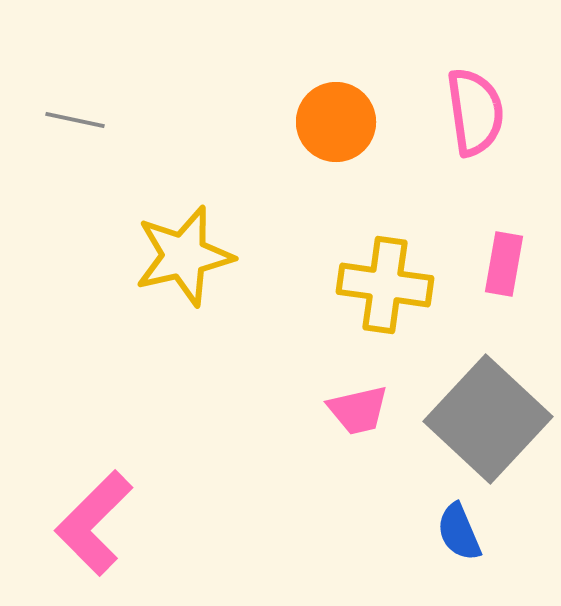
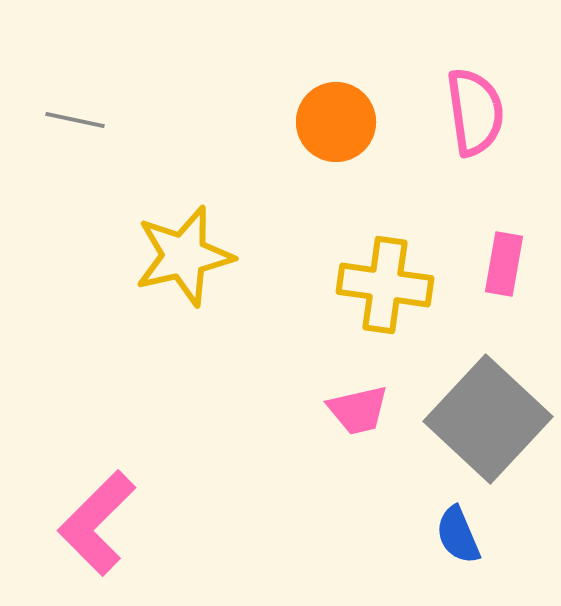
pink L-shape: moved 3 px right
blue semicircle: moved 1 px left, 3 px down
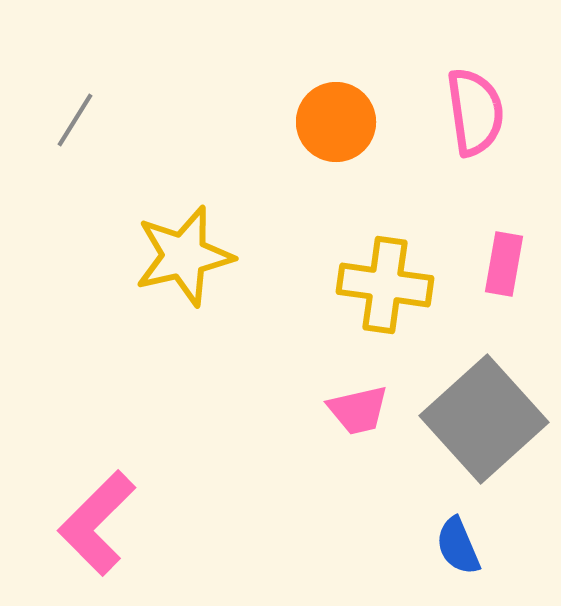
gray line: rotated 70 degrees counterclockwise
gray square: moved 4 px left; rotated 5 degrees clockwise
blue semicircle: moved 11 px down
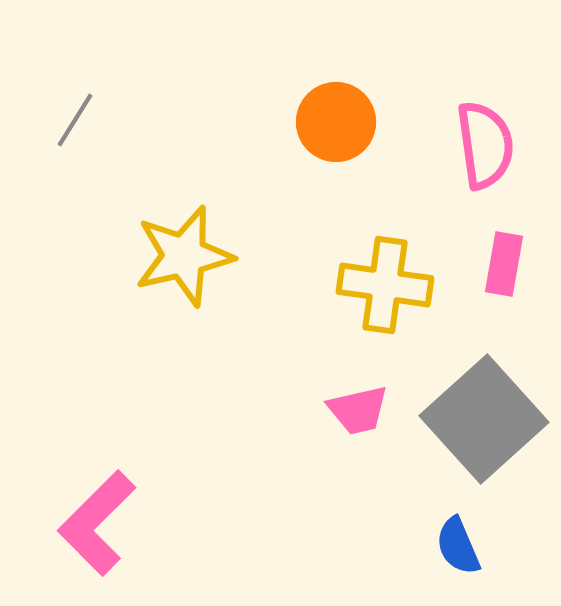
pink semicircle: moved 10 px right, 33 px down
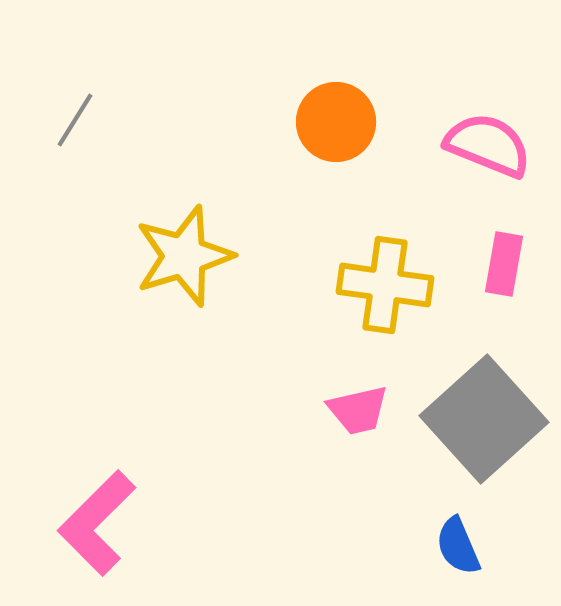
pink semicircle: moved 3 px right; rotated 60 degrees counterclockwise
yellow star: rotated 4 degrees counterclockwise
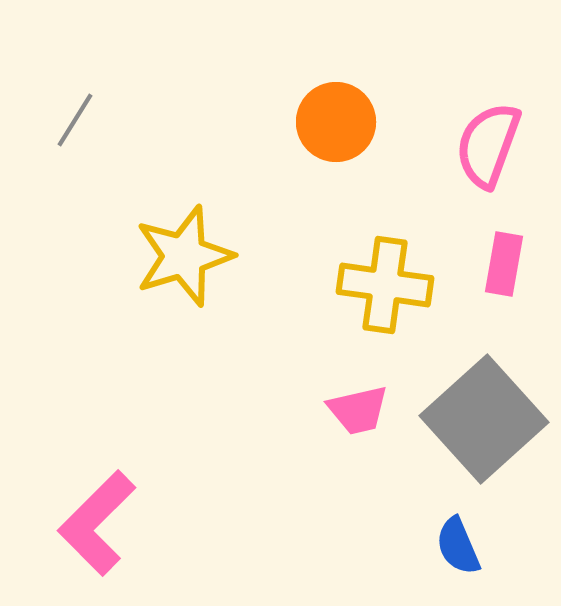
pink semicircle: rotated 92 degrees counterclockwise
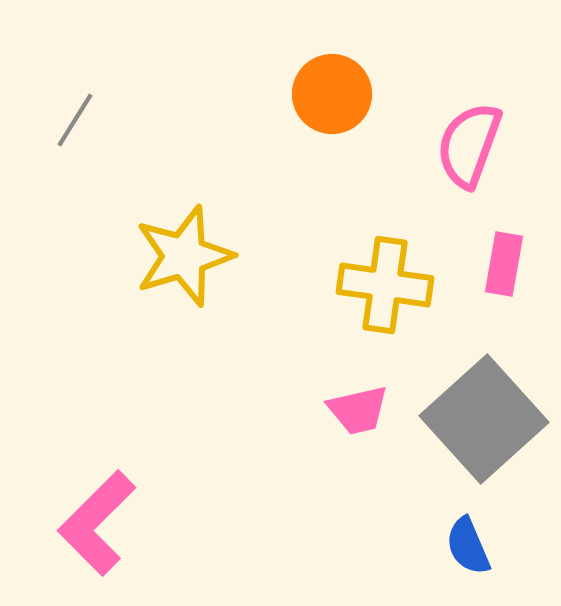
orange circle: moved 4 px left, 28 px up
pink semicircle: moved 19 px left
blue semicircle: moved 10 px right
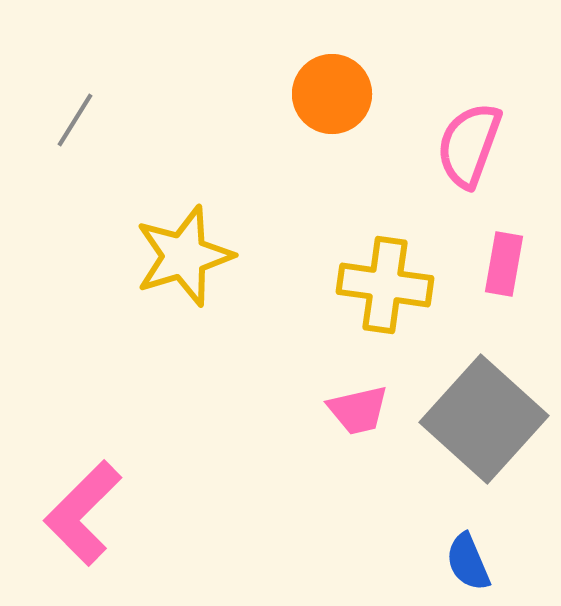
gray square: rotated 6 degrees counterclockwise
pink L-shape: moved 14 px left, 10 px up
blue semicircle: moved 16 px down
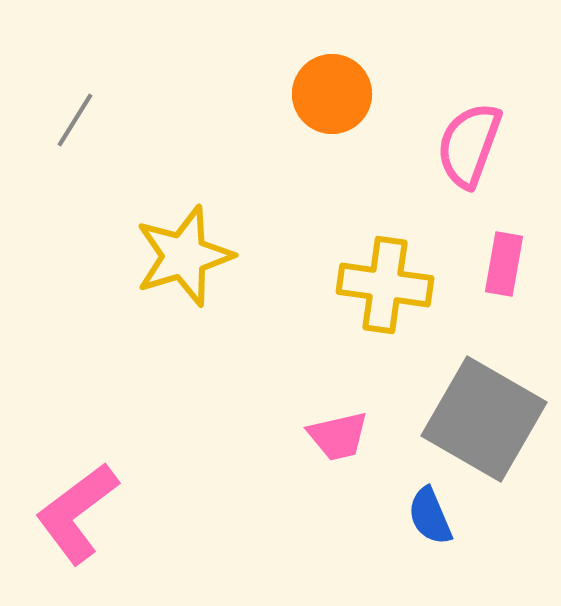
pink trapezoid: moved 20 px left, 26 px down
gray square: rotated 12 degrees counterclockwise
pink L-shape: moved 6 px left; rotated 8 degrees clockwise
blue semicircle: moved 38 px left, 46 px up
